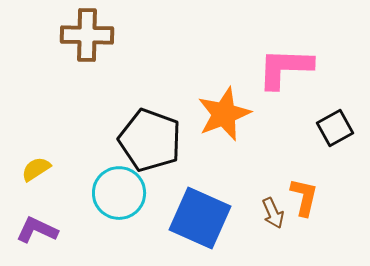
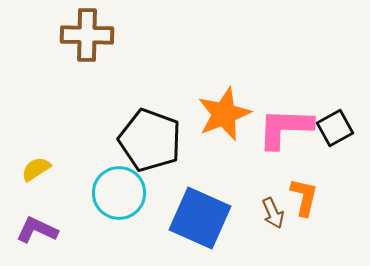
pink L-shape: moved 60 px down
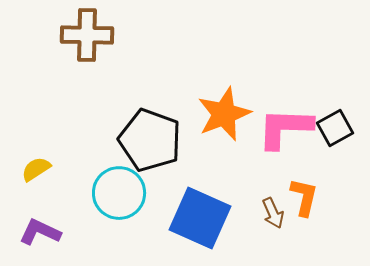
purple L-shape: moved 3 px right, 2 px down
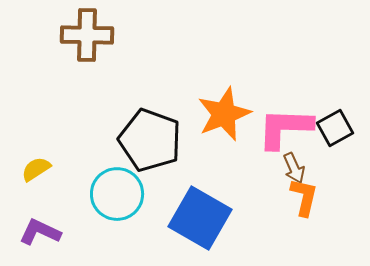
cyan circle: moved 2 px left, 1 px down
brown arrow: moved 21 px right, 45 px up
blue square: rotated 6 degrees clockwise
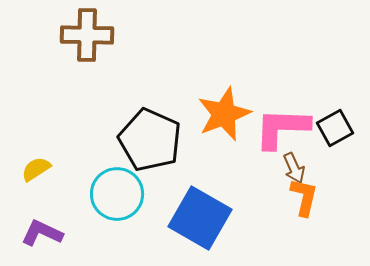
pink L-shape: moved 3 px left
black pentagon: rotated 4 degrees clockwise
purple L-shape: moved 2 px right, 1 px down
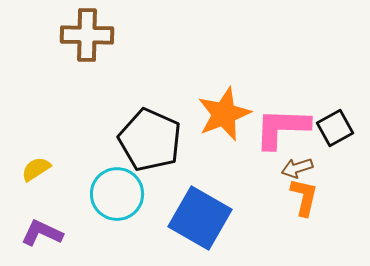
brown arrow: moved 3 px right; rotated 96 degrees clockwise
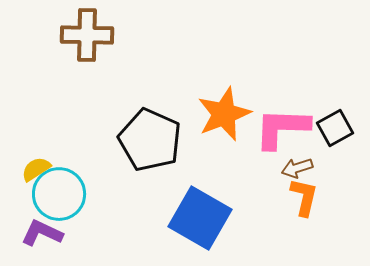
cyan circle: moved 58 px left
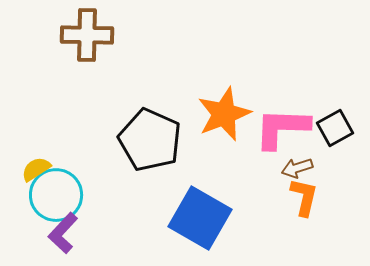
cyan circle: moved 3 px left, 1 px down
purple L-shape: moved 21 px right; rotated 72 degrees counterclockwise
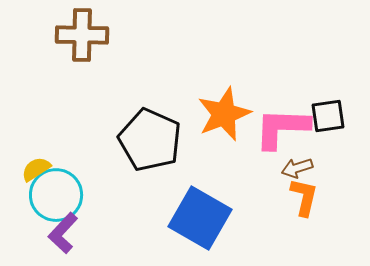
brown cross: moved 5 px left
black square: moved 7 px left, 12 px up; rotated 21 degrees clockwise
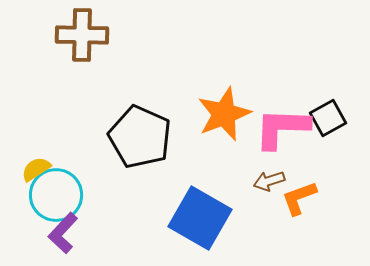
black square: moved 2 px down; rotated 21 degrees counterclockwise
black pentagon: moved 10 px left, 3 px up
brown arrow: moved 28 px left, 13 px down
orange L-shape: moved 5 px left, 1 px down; rotated 123 degrees counterclockwise
